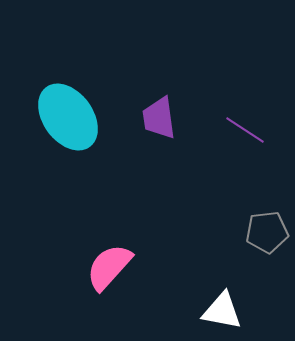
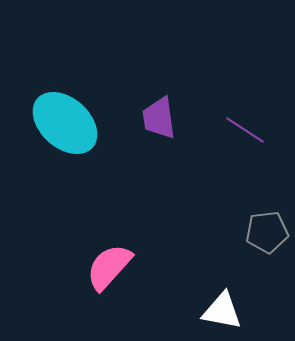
cyan ellipse: moved 3 px left, 6 px down; rotated 12 degrees counterclockwise
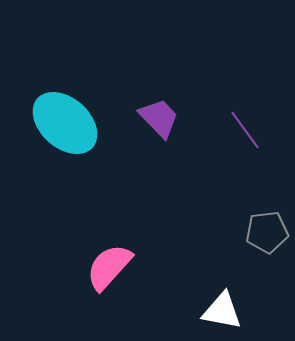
purple trapezoid: rotated 144 degrees clockwise
purple line: rotated 21 degrees clockwise
